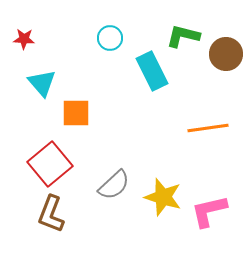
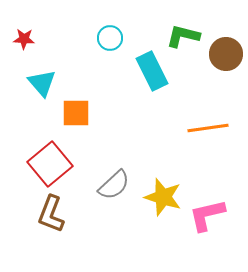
pink L-shape: moved 2 px left, 4 px down
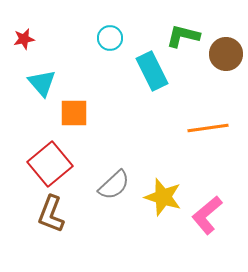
red star: rotated 15 degrees counterclockwise
orange square: moved 2 px left
pink L-shape: rotated 27 degrees counterclockwise
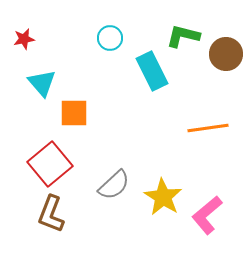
yellow star: rotated 15 degrees clockwise
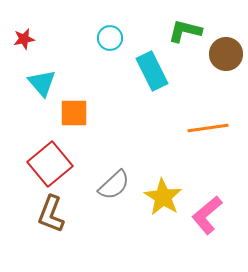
green L-shape: moved 2 px right, 5 px up
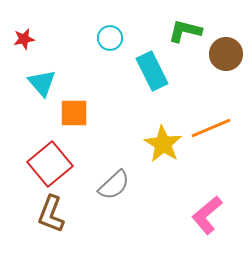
orange line: moved 3 px right; rotated 15 degrees counterclockwise
yellow star: moved 53 px up
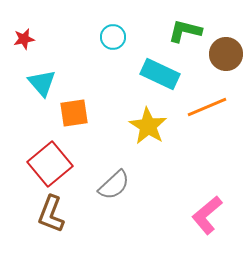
cyan circle: moved 3 px right, 1 px up
cyan rectangle: moved 8 px right, 3 px down; rotated 39 degrees counterclockwise
orange square: rotated 8 degrees counterclockwise
orange line: moved 4 px left, 21 px up
yellow star: moved 15 px left, 18 px up
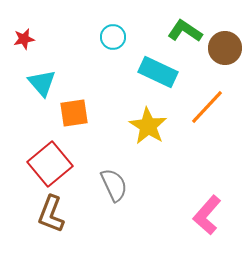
green L-shape: rotated 20 degrees clockwise
brown circle: moved 1 px left, 6 px up
cyan rectangle: moved 2 px left, 2 px up
orange line: rotated 24 degrees counterclockwise
gray semicircle: rotated 72 degrees counterclockwise
pink L-shape: rotated 9 degrees counterclockwise
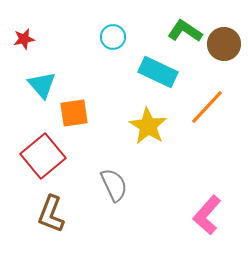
brown circle: moved 1 px left, 4 px up
cyan triangle: moved 2 px down
red square: moved 7 px left, 8 px up
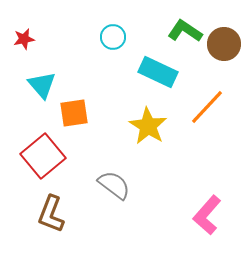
gray semicircle: rotated 28 degrees counterclockwise
